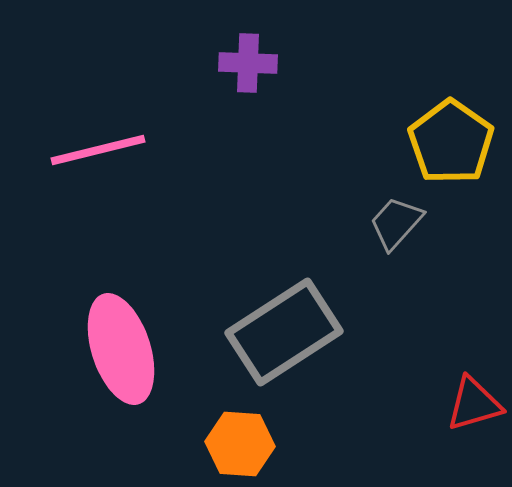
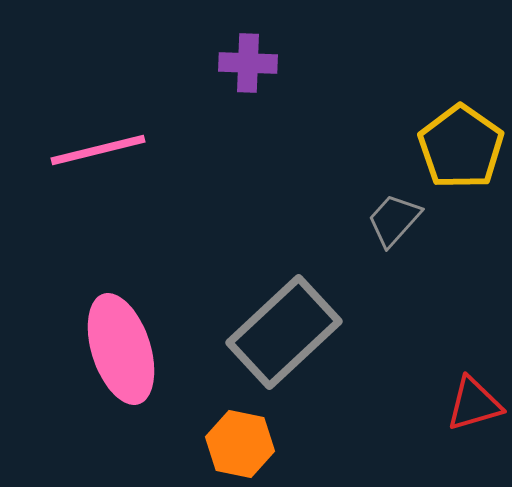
yellow pentagon: moved 10 px right, 5 px down
gray trapezoid: moved 2 px left, 3 px up
gray rectangle: rotated 10 degrees counterclockwise
orange hexagon: rotated 8 degrees clockwise
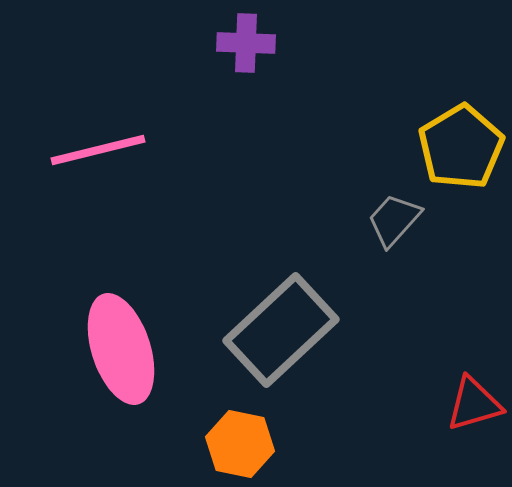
purple cross: moved 2 px left, 20 px up
yellow pentagon: rotated 6 degrees clockwise
gray rectangle: moved 3 px left, 2 px up
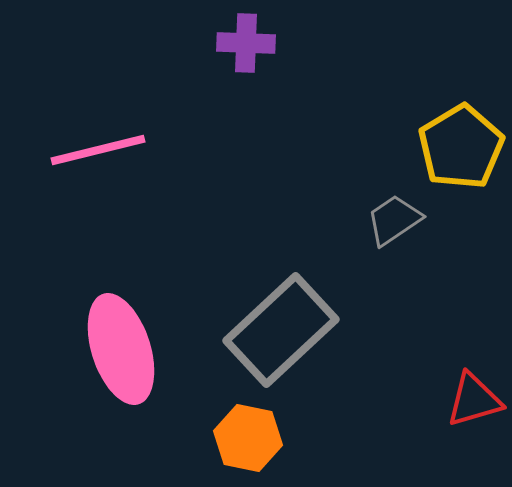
gray trapezoid: rotated 14 degrees clockwise
red triangle: moved 4 px up
orange hexagon: moved 8 px right, 6 px up
